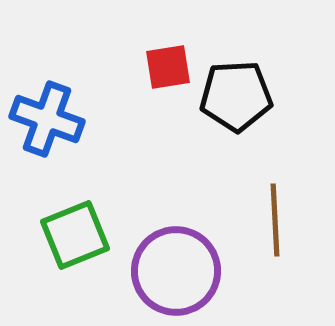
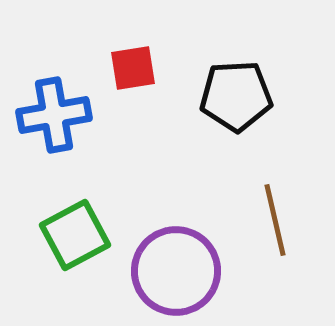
red square: moved 35 px left, 1 px down
blue cross: moved 7 px right, 4 px up; rotated 30 degrees counterclockwise
brown line: rotated 10 degrees counterclockwise
green square: rotated 6 degrees counterclockwise
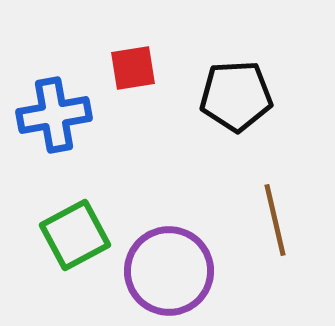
purple circle: moved 7 px left
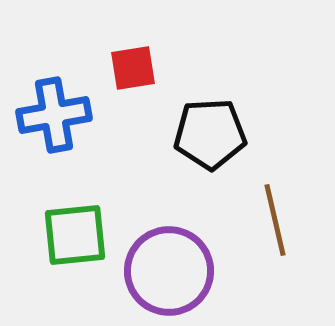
black pentagon: moved 26 px left, 38 px down
green square: rotated 22 degrees clockwise
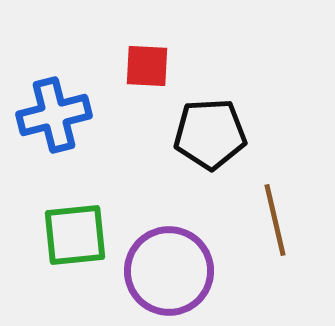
red square: moved 14 px right, 2 px up; rotated 12 degrees clockwise
blue cross: rotated 4 degrees counterclockwise
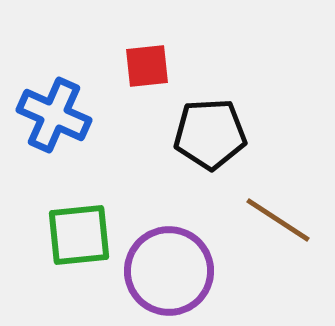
red square: rotated 9 degrees counterclockwise
blue cross: rotated 38 degrees clockwise
brown line: moved 3 px right; rotated 44 degrees counterclockwise
green square: moved 4 px right
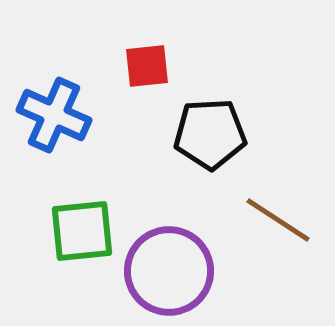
green square: moved 3 px right, 4 px up
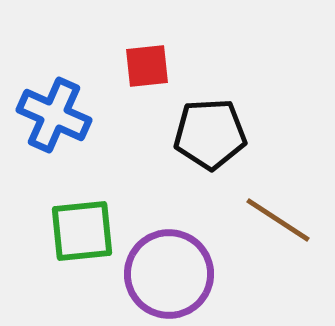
purple circle: moved 3 px down
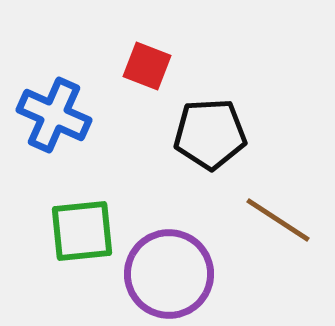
red square: rotated 27 degrees clockwise
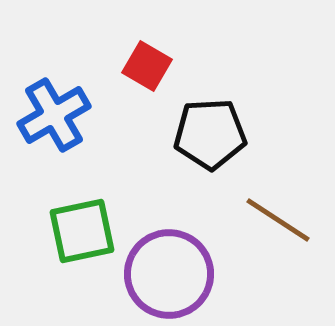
red square: rotated 9 degrees clockwise
blue cross: rotated 36 degrees clockwise
green square: rotated 6 degrees counterclockwise
